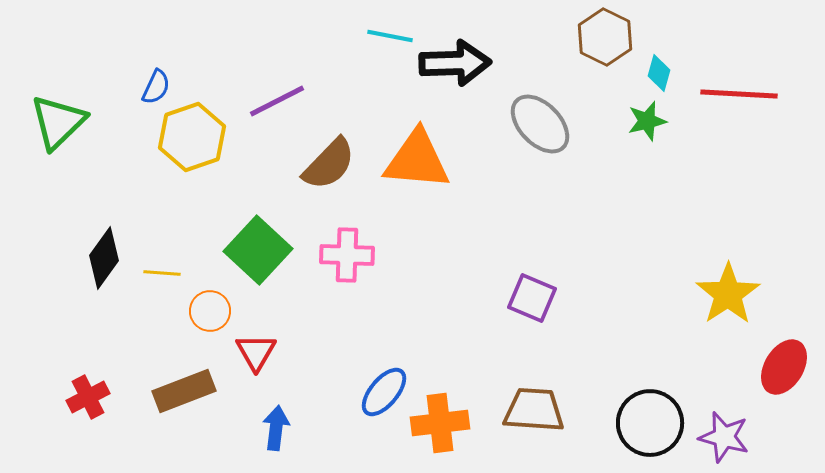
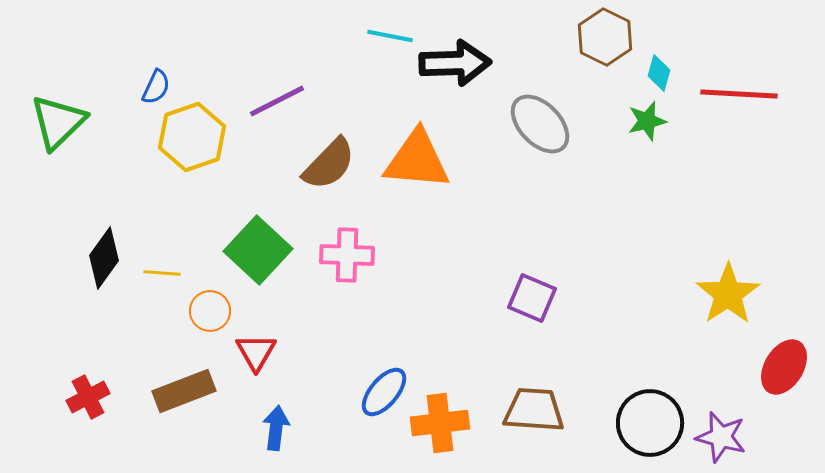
purple star: moved 3 px left
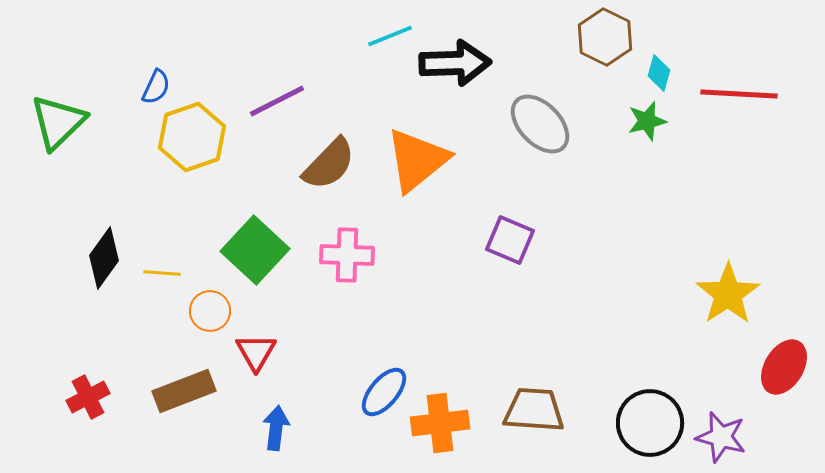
cyan line: rotated 33 degrees counterclockwise
orange triangle: rotated 44 degrees counterclockwise
green square: moved 3 px left
purple square: moved 22 px left, 58 px up
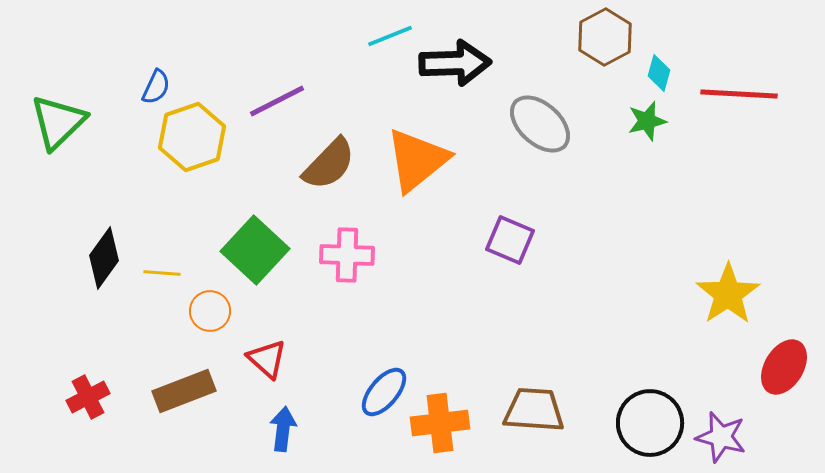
brown hexagon: rotated 6 degrees clockwise
gray ellipse: rotated 4 degrees counterclockwise
red triangle: moved 11 px right, 7 px down; rotated 18 degrees counterclockwise
blue arrow: moved 7 px right, 1 px down
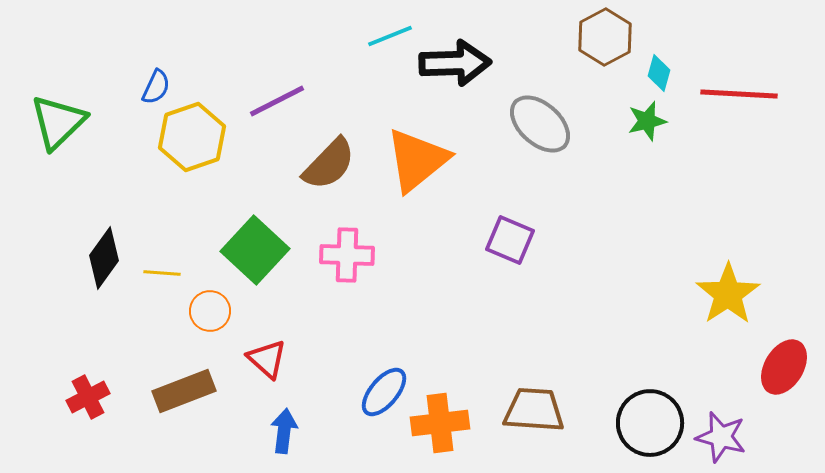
blue arrow: moved 1 px right, 2 px down
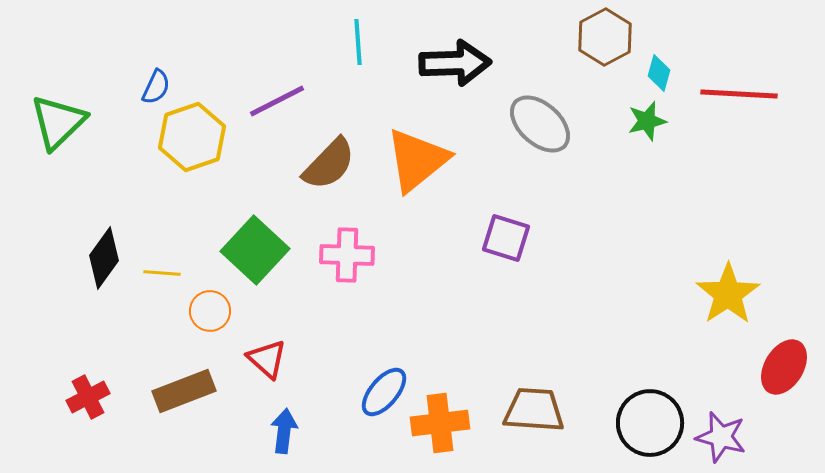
cyan line: moved 32 px left, 6 px down; rotated 72 degrees counterclockwise
purple square: moved 4 px left, 2 px up; rotated 6 degrees counterclockwise
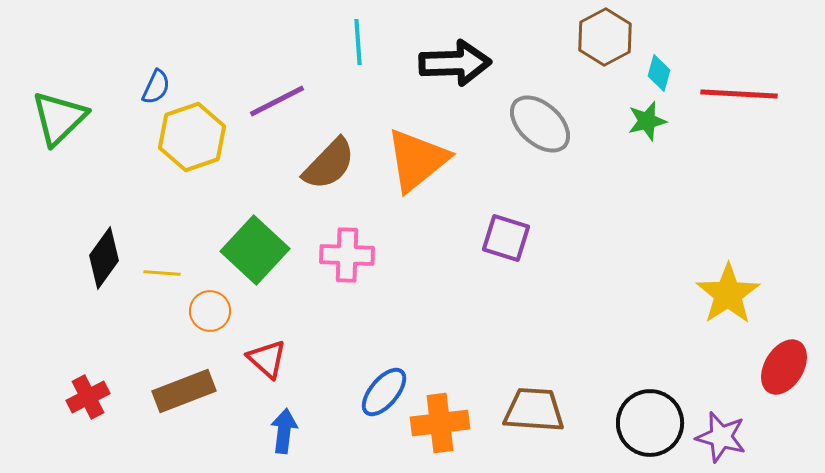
green triangle: moved 1 px right, 4 px up
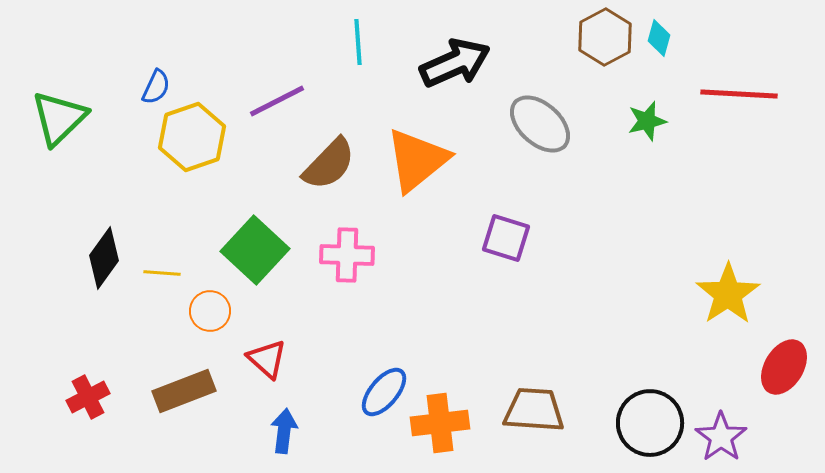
black arrow: rotated 22 degrees counterclockwise
cyan diamond: moved 35 px up
purple star: rotated 21 degrees clockwise
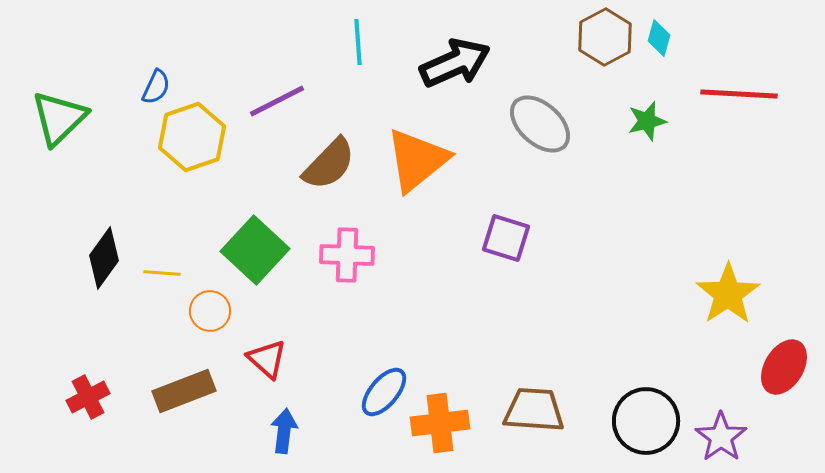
black circle: moved 4 px left, 2 px up
